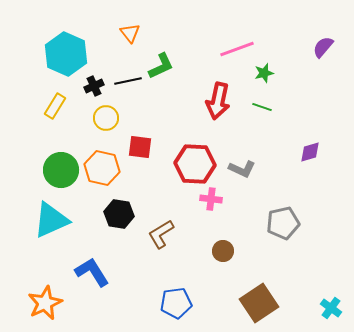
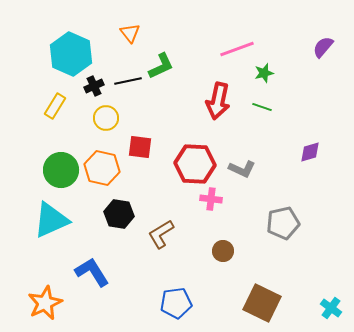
cyan hexagon: moved 5 px right
brown square: moved 3 px right; rotated 30 degrees counterclockwise
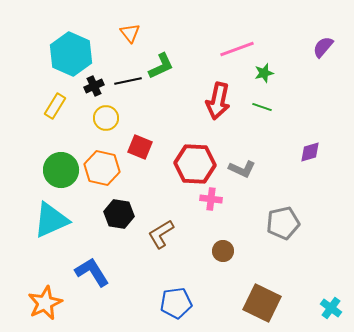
red square: rotated 15 degrees clockwise
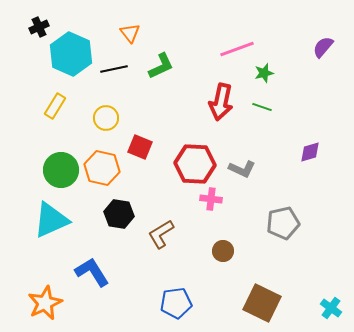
black line: moved 14 px left, 12 px up
black cross: moved 55 px left, 59 px up
red arrow: moved 3 px right, 1 px down
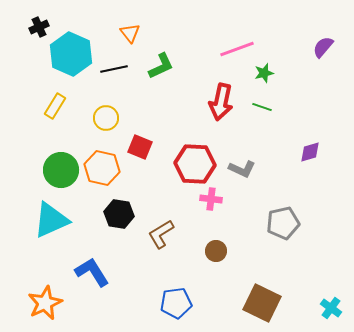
brown circle: moved 7 px left
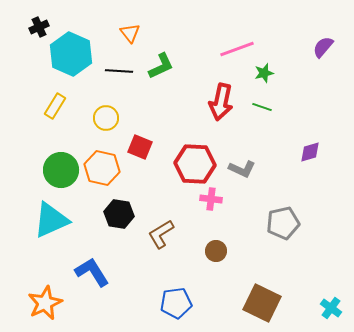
black line: moved 5 px right, 2 px down; rotated 16 degrees clockwise
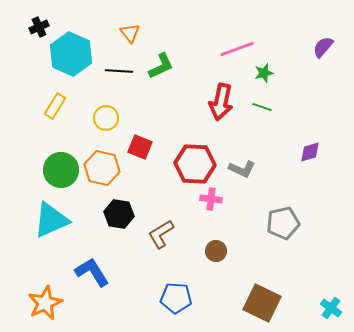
blue pentagon: moved 5 px up; rotated 12 degrees clockwise
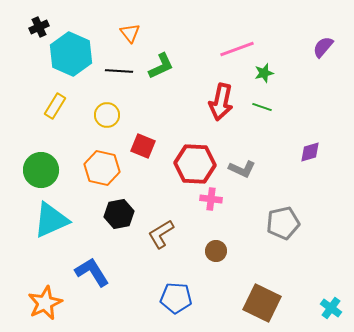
yellow circle: moved 1 px right, 3 px up
red square: moved 3 px right, 1 px up
green circle: moved 20 px left
black hexagon: rotated 20 degrees counterclockwise
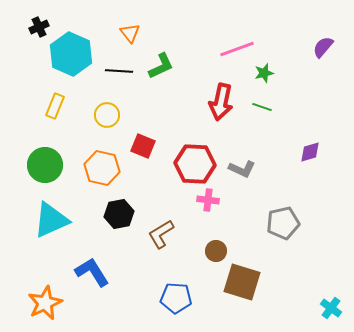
yellow rectangle: rotated 10 degrees counterclockwise
green circle: moved 4 px right, 5 px up
pink cross: moved 3 px left, 1 px down
brown square: moved 20 px left, 21 px up; rotated 9 degrees counterclockwise
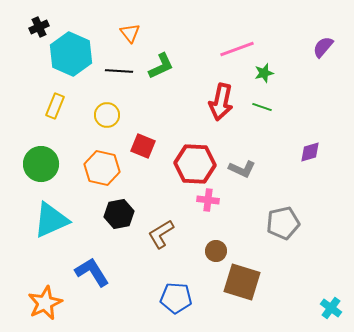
green circle: moved 4 px left, 1 px up
